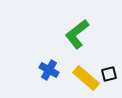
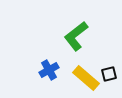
green L-shape: moved 1 px left, 2 px down
blue cross: rotated 30 degrees clockwise
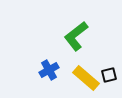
black square: moved 1 px down
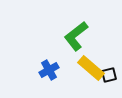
yellow rectangle: moved 5 px right, 10 px up
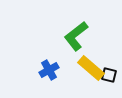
black square: rotated 28 degrees clockwise
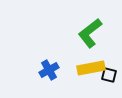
green L-shape: moved 14 px right, 3 px up
yellow rectangle: rotated 52 degrees counterclockwise
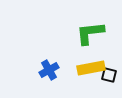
green L-shape: rotated 32 degrees clockwise
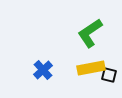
green L-shape: rotated 28 degrees counterclockwise
blue cross: moved 6 px left; rotated 12 degrees counterclockwise
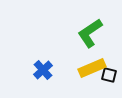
yellow rectangle: moved 1 px right; rotated 12 degrees counterclockwise
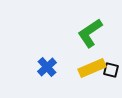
blue cross: moved 4 px right, 3 px up
black square: moved 2 px right, 5 px up
